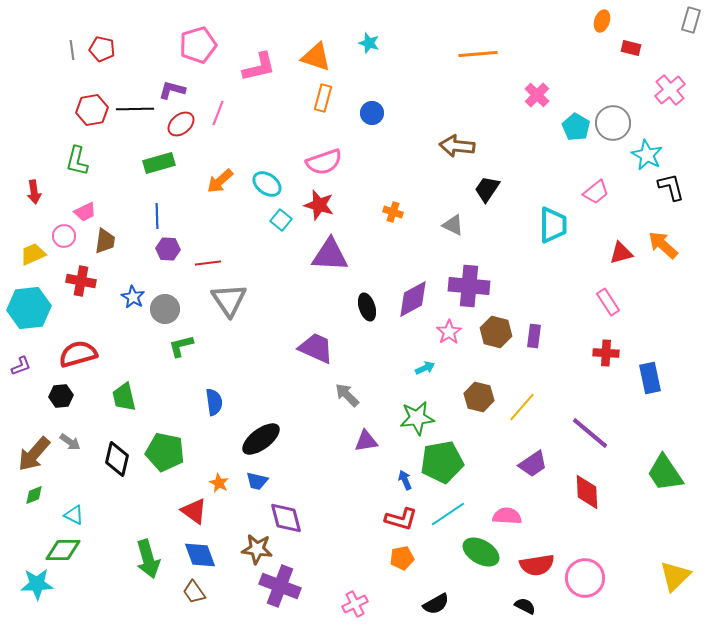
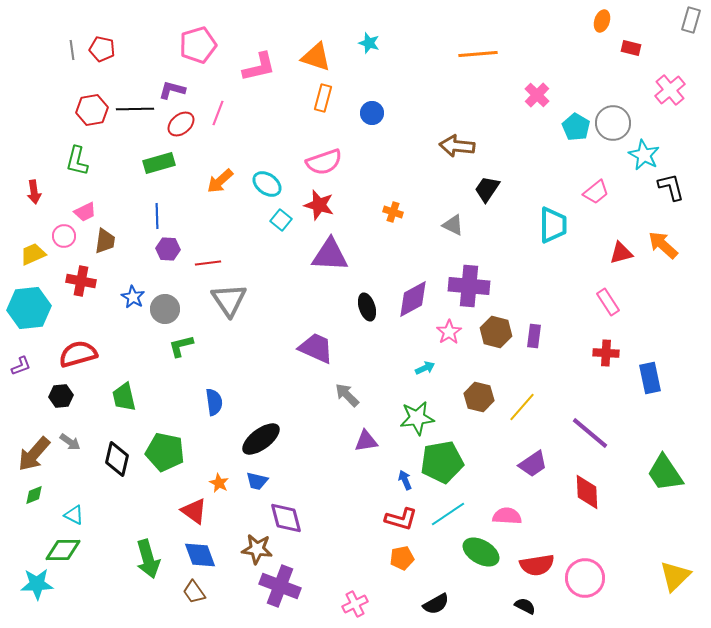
cyan star at (647, 155): moved 3 px left
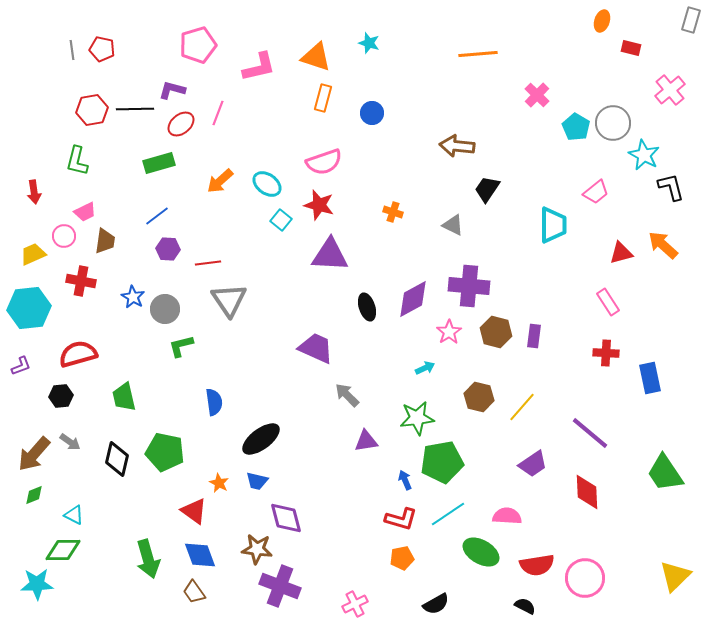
blue line at (157, 216): rotated 55 degrees clockwise
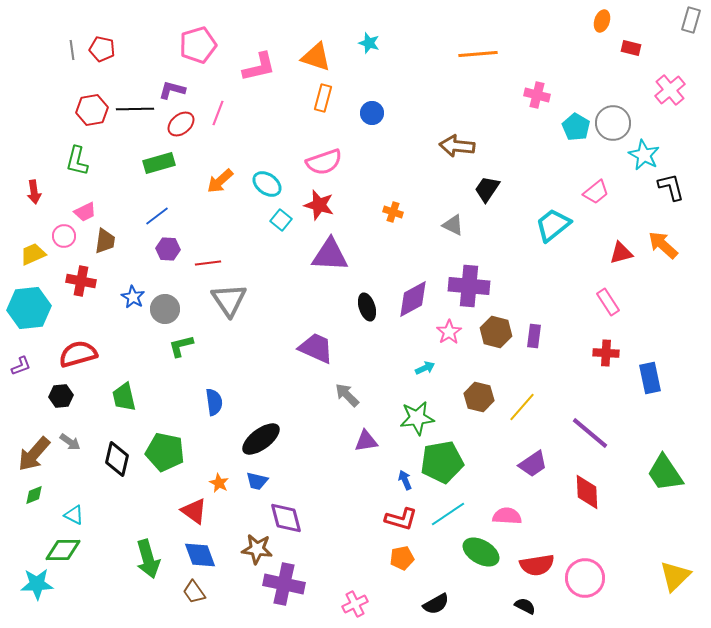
pink cross at (537, 95): rotated 30 degrees counterclockwise
cyan trapezoid at (553, 225): rotated 129 degrees counterclockwise
purple cross at (280, 586): moved 4 px right, 2 px up; rotated 9 degrees counterclockwise
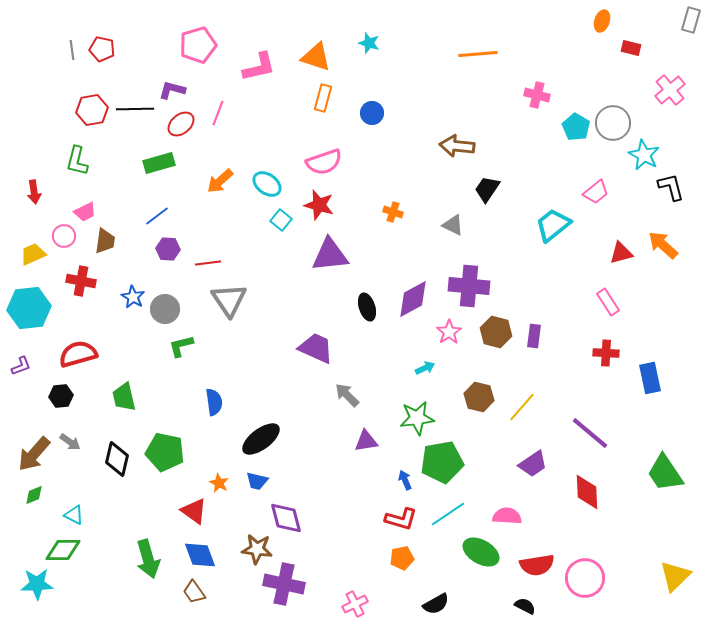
purple triangle at (330, 255): rotated 9 degrees counterclockwise
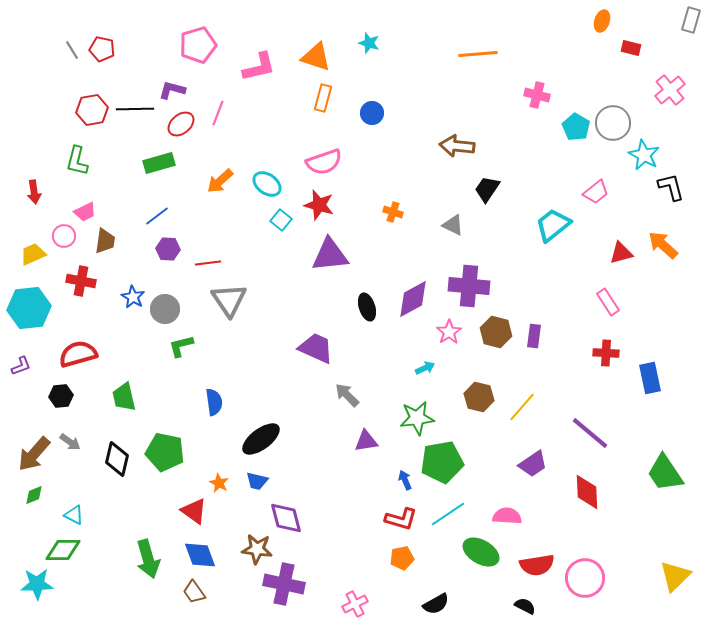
gray line at (72, 50): rotated 24 degrees counterclockwise
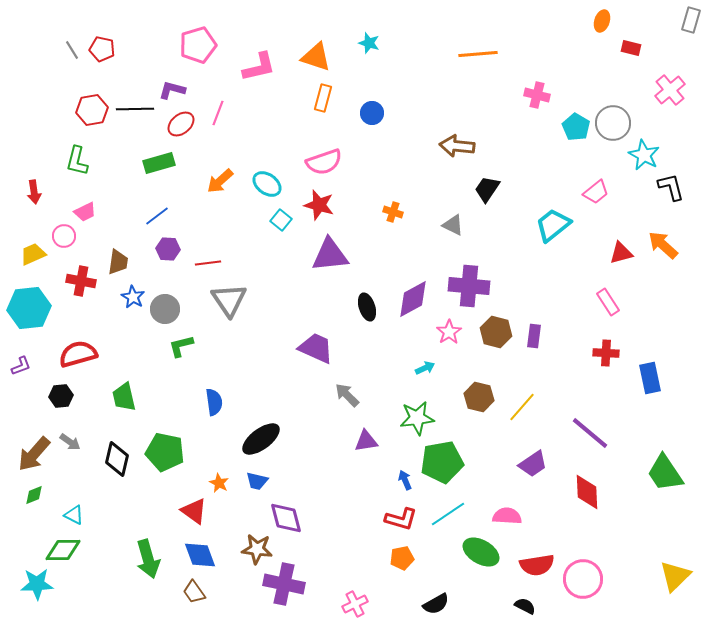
brown trapezoid at (105, 241): moved 13 px right, 21 px down
pink circle at (585, 578): moved 2 px left, 1 px down
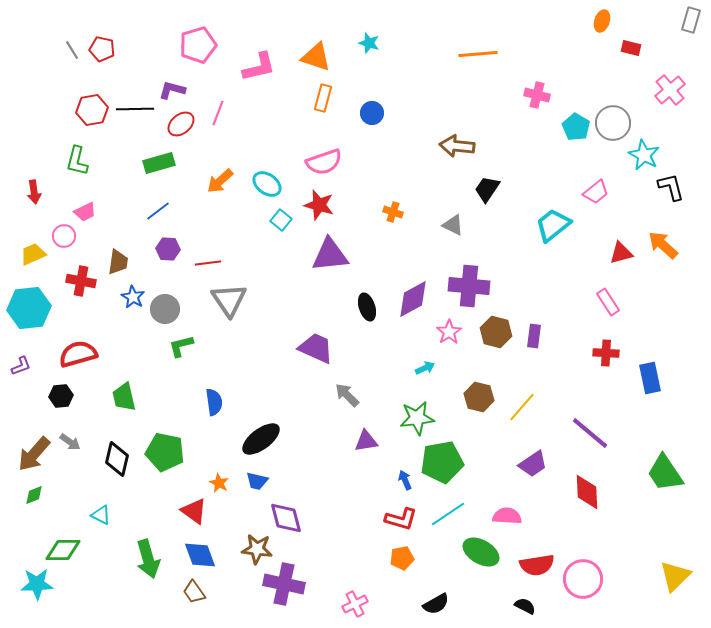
blue line at (157, 216): moved 1 px right, 5 px up
cyan triangle at (74, 515): moved 27 px right
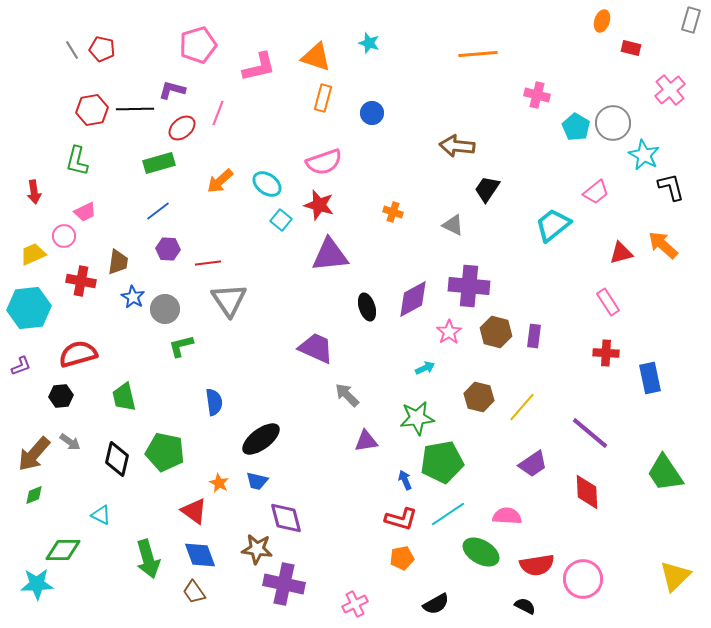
red ellipse at (181, 124): moved 1 px right, 4 px down
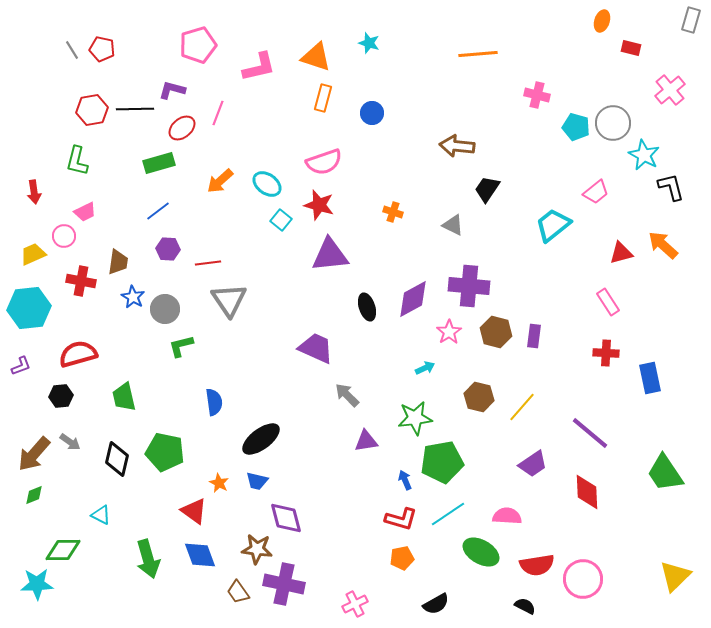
cyan pentagon at (576, 127): rotated 16 degrees counterclockwise
green star at (417, 418): moved 2 px left
brown trapezoid at (194, 592): moved 44 px right
